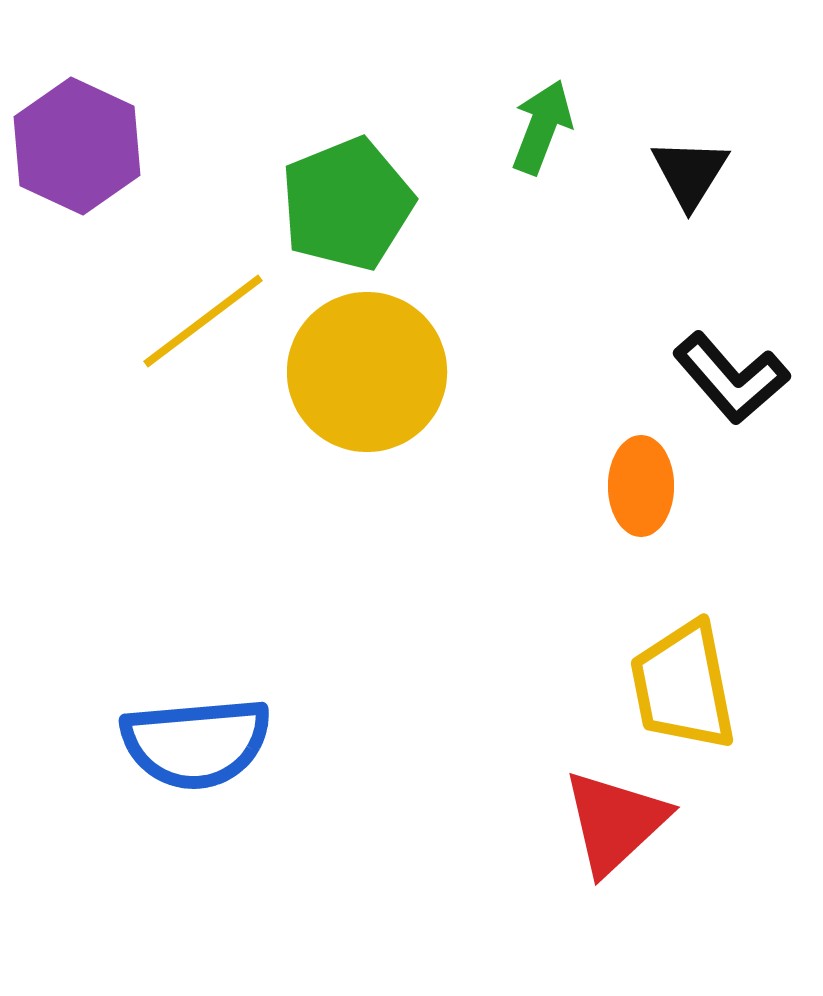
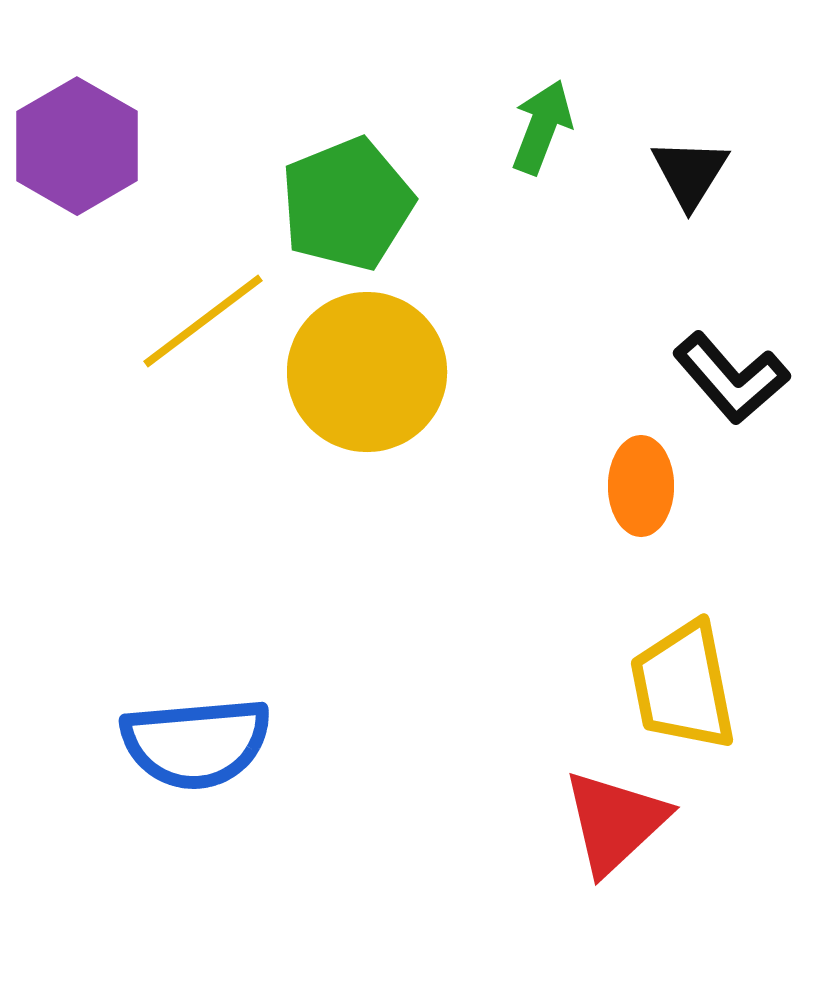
purple hexagon: rotated 5 degrees clockwise
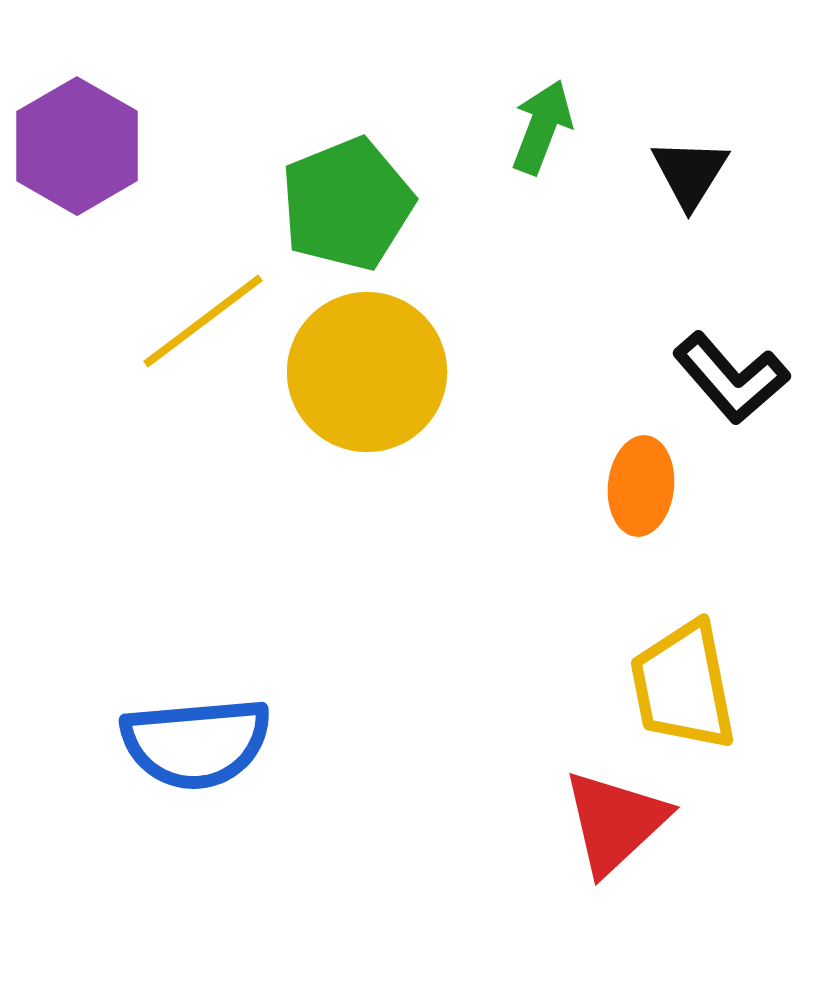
orange ellipse: rotated 6 degrees clockwise
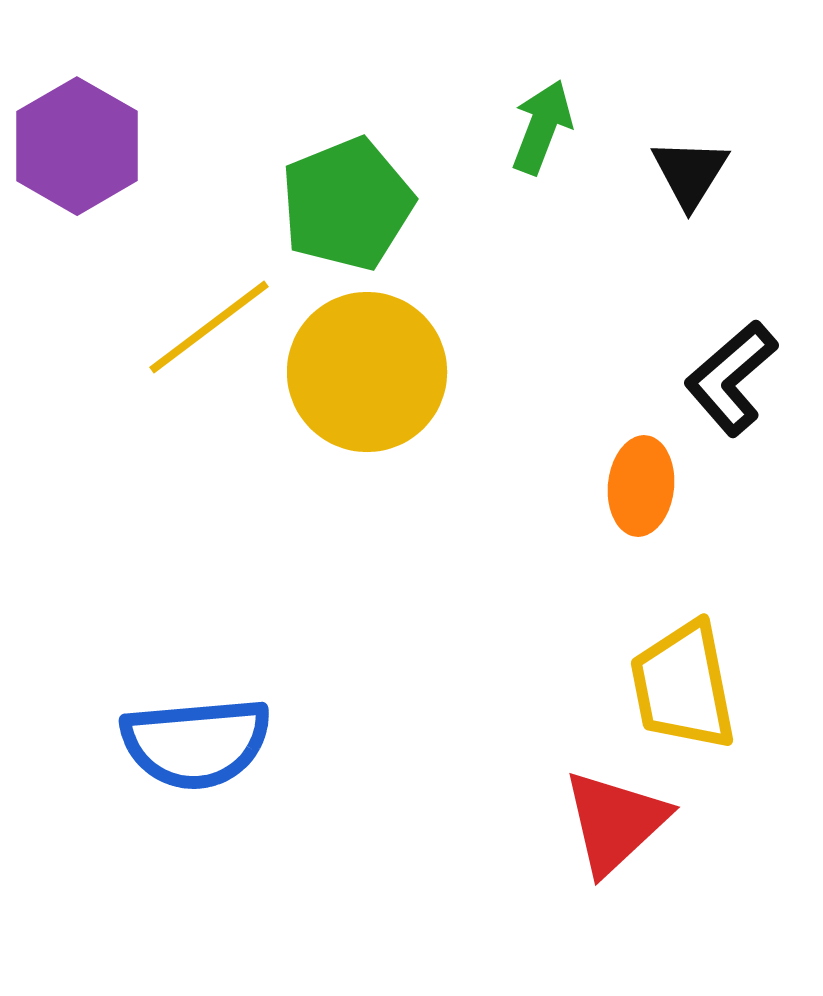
yellow line: moved 6 px right, 6 px down
black L-shape: rotated 90 degrees clockwise
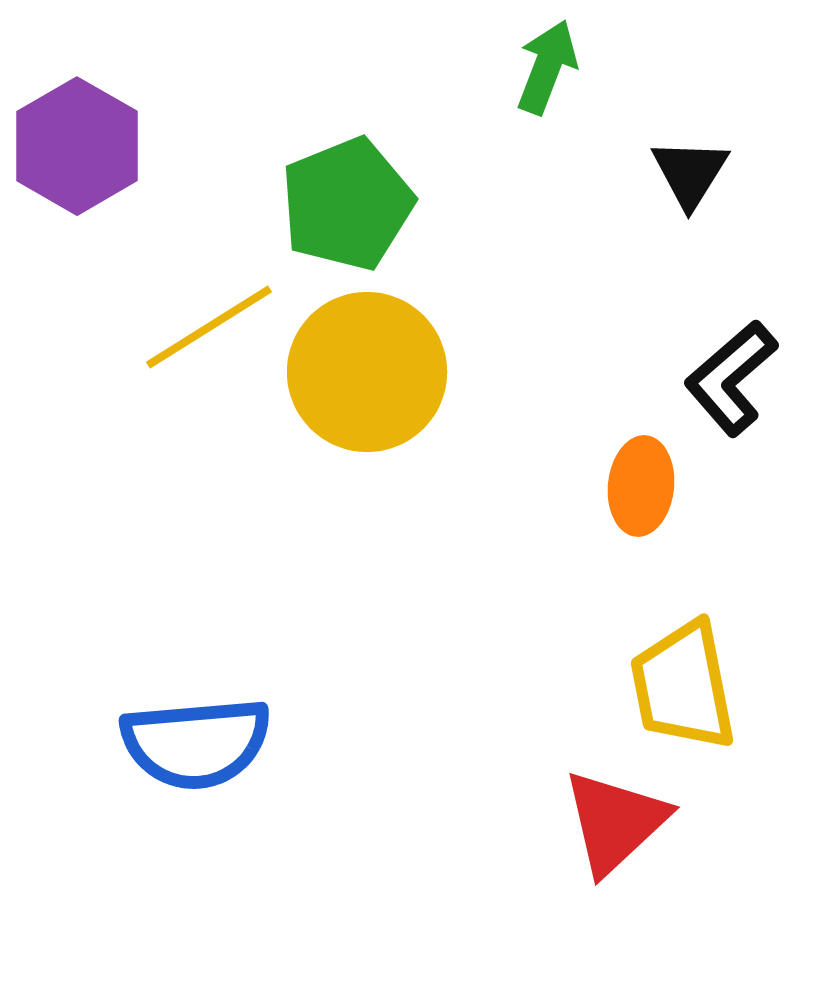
green arrow: moved 5 px right, 60 px up
yellow line: rotated 5 degrees clockwise
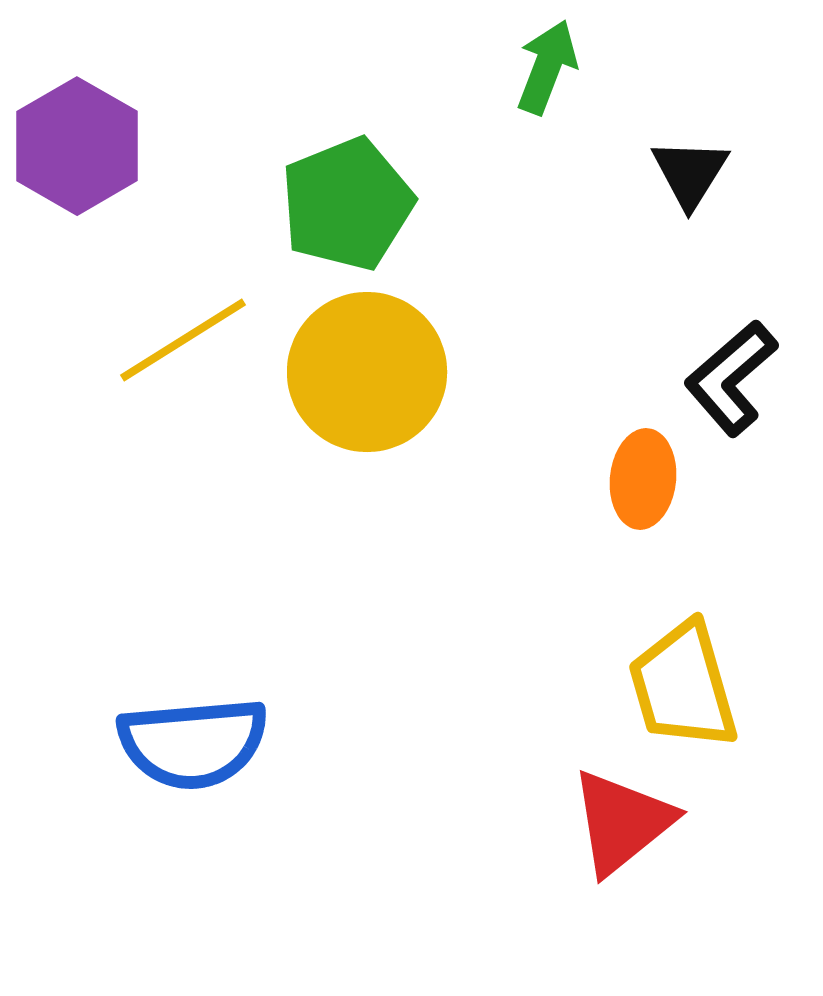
yellow line: moved 26 px left, 13 px down
orange ellipse: moved 2 px right, 7 px up
yellow trapezoid: rotated 5 degrees counterclockwise
blue semicircle: moved 3 px left
red triangle: moved 7 px right; rotated 4 degrees clockwise
